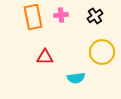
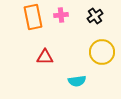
cyan semicircle: moved 1 px right, 3 px down
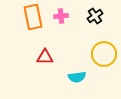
pink cross: moved 1 px down
yellow circle: moved 2 px right, 2 px down
cyan semicircle: moved 4 px up
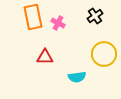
pink cross: moved 3 px left, 7 px down; rotated 32 degrees clockwise
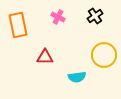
orange rectangle: moved 15 px left, 8 px down
pink cross: moved 6 px up
yellow circle: moved 1 px down
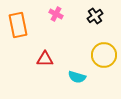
pink cross: moved 2 px left, 3 px up
red triangle: moved 2 px down
cyan semicircle: rotated 24 degrees clockwise
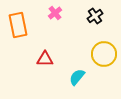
pink cross: moved 1 px left, 1 px up; rotated 24 degrees clockwise
yellow circle: moved 1 px up
cyan semicircle: rotated 114 degrees clockwise
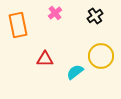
yellow circle: moved 3 px left, 2 px down
cyan semicircle: moved 2 px left, 5 px up; rotated 12 degrees clockwise
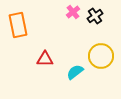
pink cross: moved 18 px right, 1 px up
